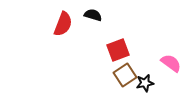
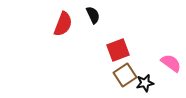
black semicircle: rotated 48 degrees clockwise
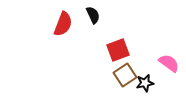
pink semicircle: moved 2 px left
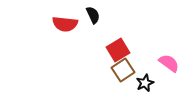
red semicircle: moved 2 px right; rotated 75 degrees clockwise
red square: rotated 10 degrees counterclockwise
brown square: moved 2 px left, 5 px up
black star: rotated 12 degrees counterclockwise
